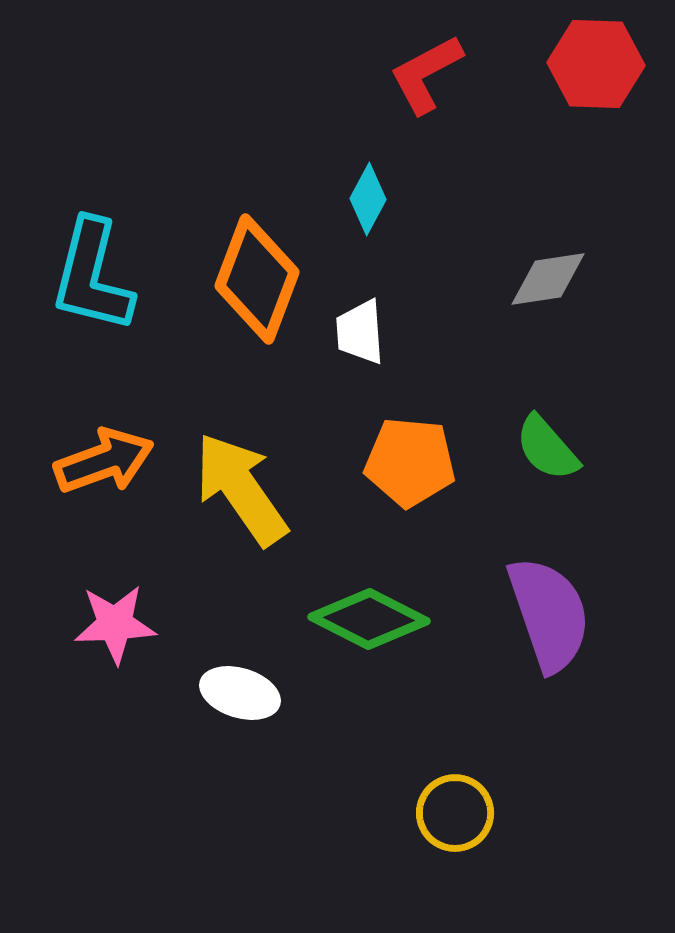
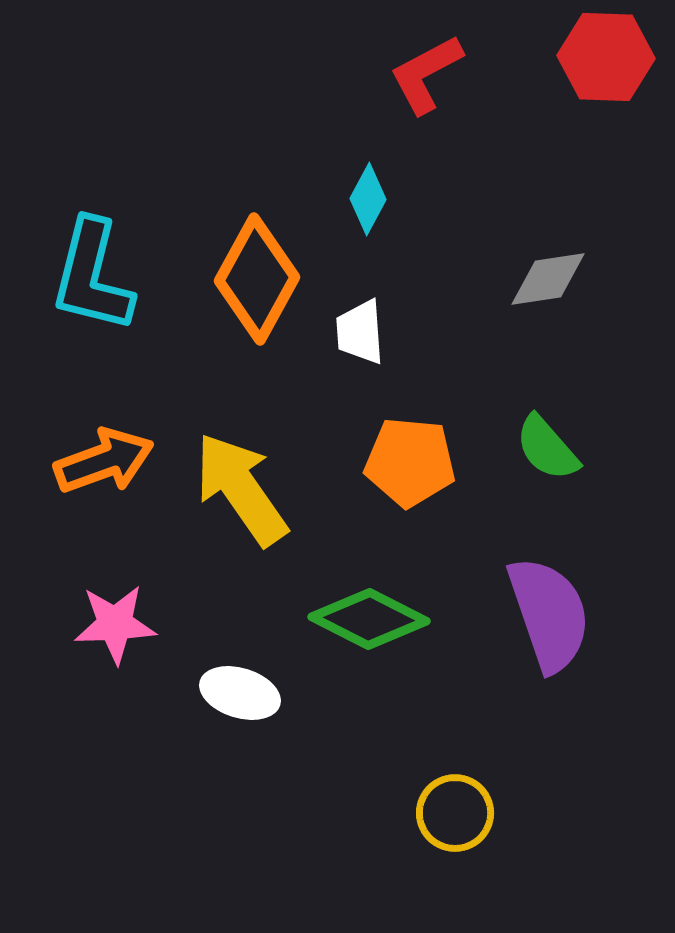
red hexagon: moved 10 px right, 7 px up
orange diamond: rotated 8 degrees clockwise
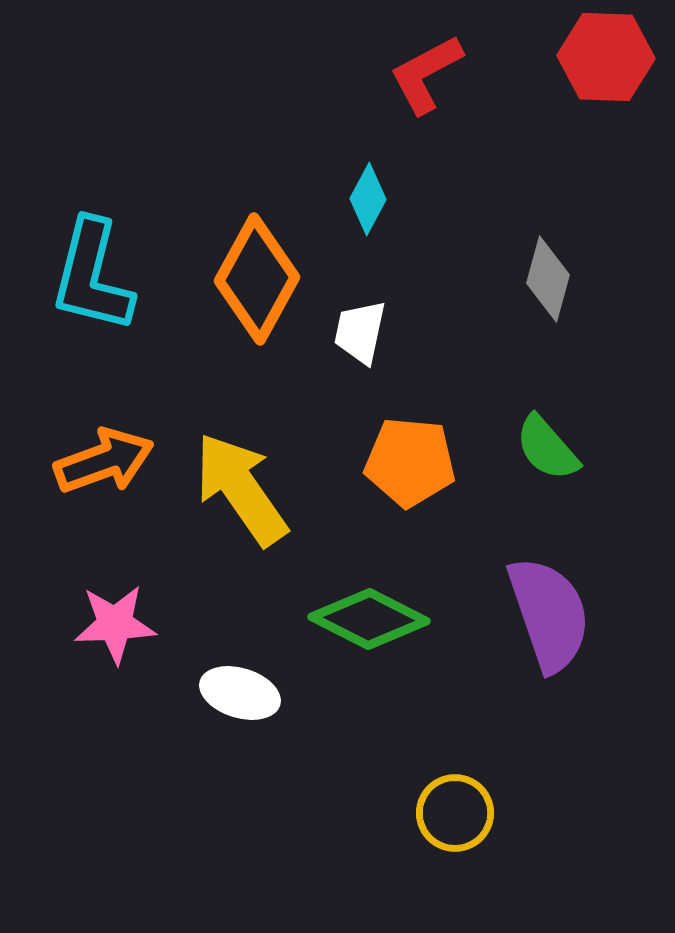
gray diamond: rotated 66 degrees counterclockwise
white trapezoid: rotated 16 degrees clockwise
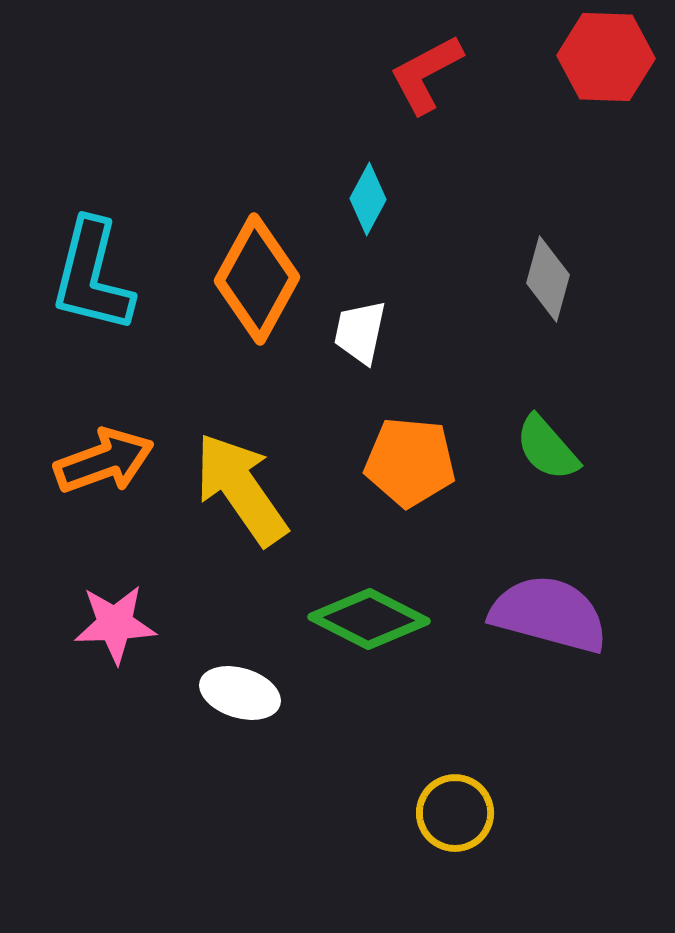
purple semicircle: rotated 56 degrees counterclockwise
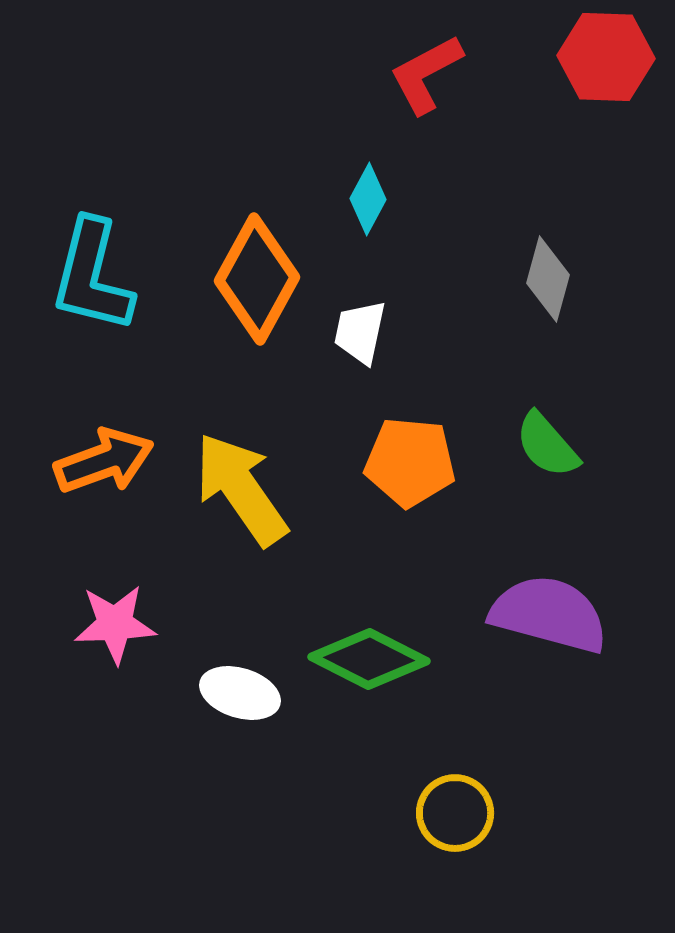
green semicircle: moved 3 px up
green diamond: moved 40 px down
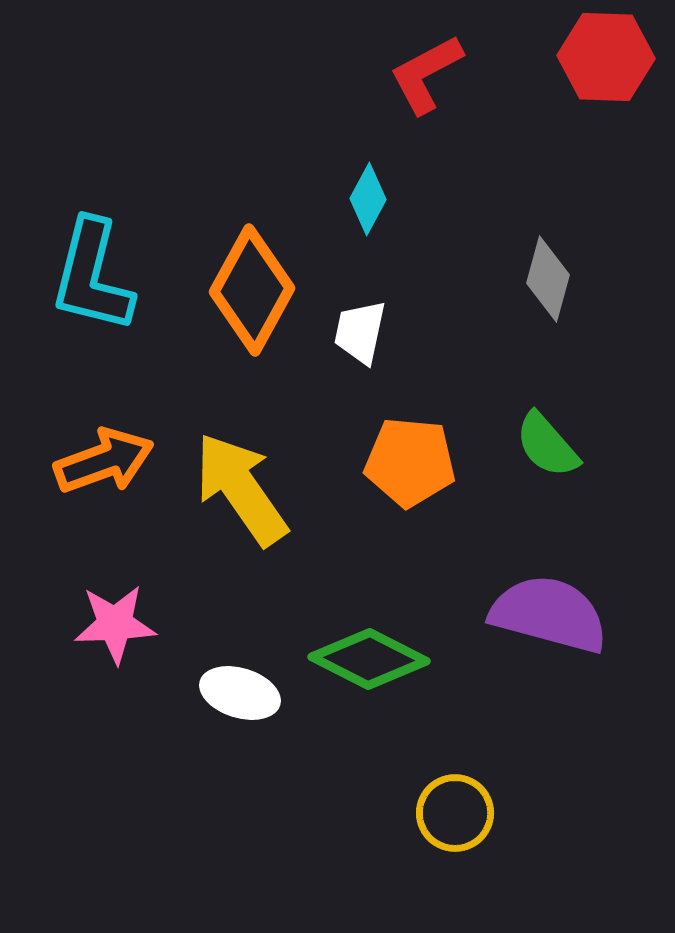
orange diamond: moved 5 px left, 11 px down
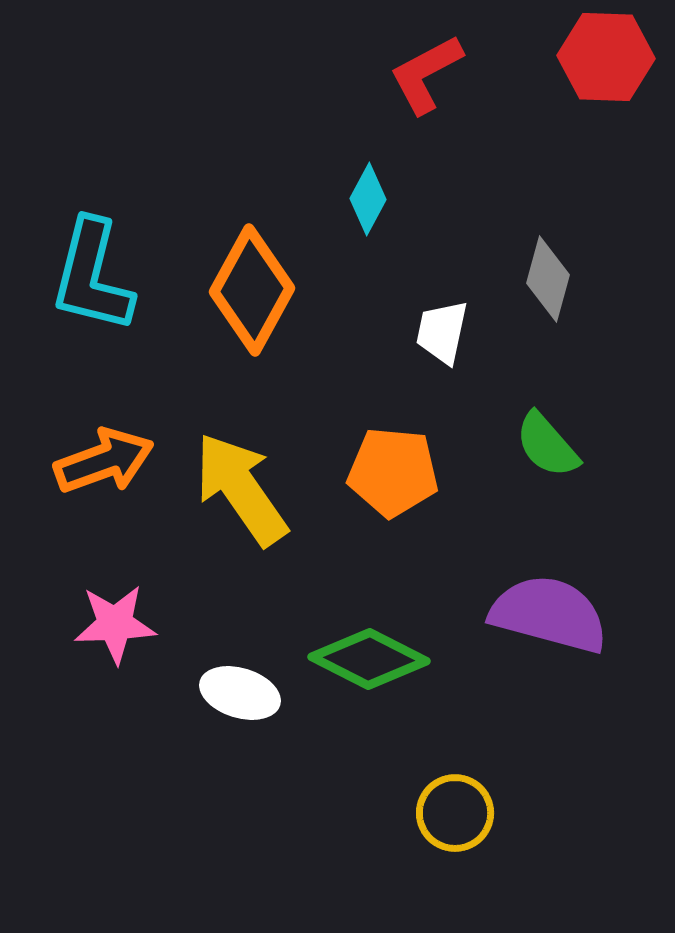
white trapezoid: moved 82 px right
orange pentagon: moved 17 px left, 10 px down
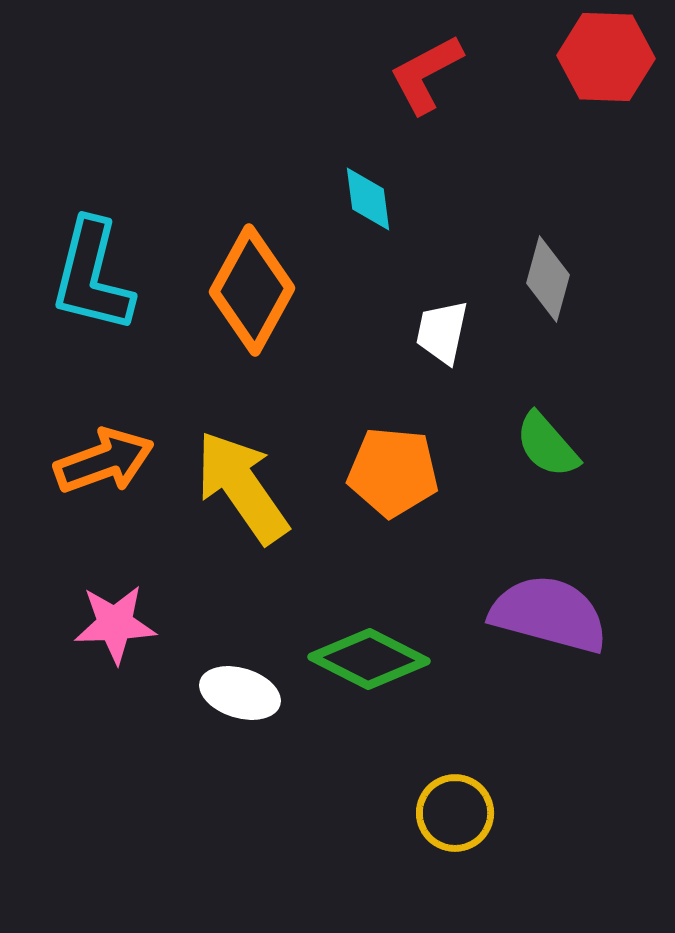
cyan diamond: rotated 36 degrees counterclockwise
yellow arrow: moved 1 px right, 2 px up
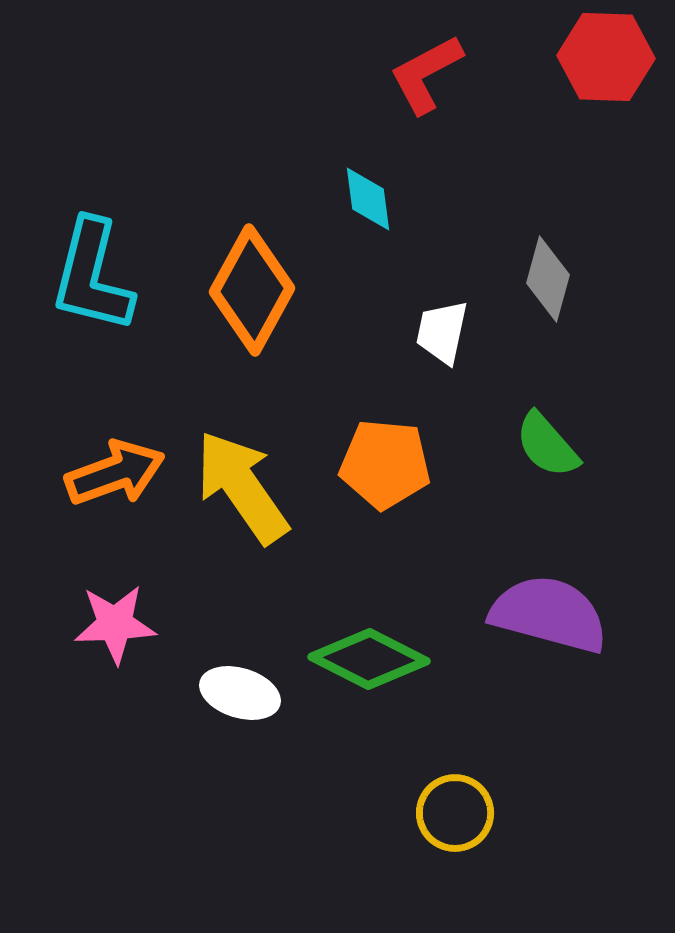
orange arrow: moved 11 px right, 12 px down
orange pentagon: moved 8 px left, 8 px up
